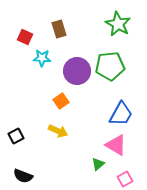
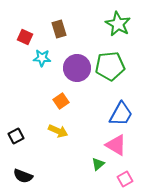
purple circle: moved 3 px up
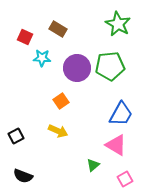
brown rectangle: moved 1 px left; rotated 42 degrees counterclockwise
green triangle: moved 5 px left, 1 px down
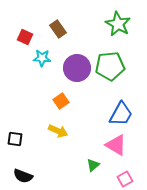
brown rectangle: rotated 24 degrees clockwise
black square: moved 1 px left, 3 px down; rotated 35 degrees clockwise
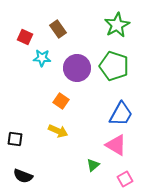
green star: moved 1 px left, 1 px down; rotated 15 degrees clockwise
green pentagon: moved 4 px right; rotated 24 degrees clockwise
orange square: rotated 21 degrees counterclockwise
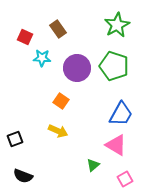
black square: rotated 28 degrees counterclockwise
